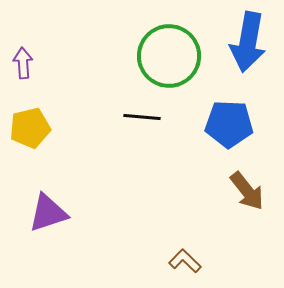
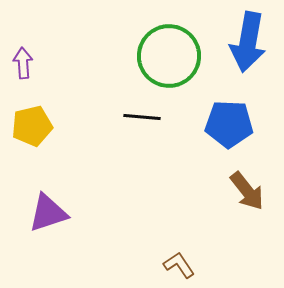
yellow pentagon: moved 2 px right, 2 px up
brown L-shape: moved 6 px left, 4 px down; rotated 12 degrees clockwise
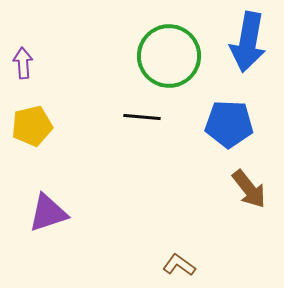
brown arrow: moved 2 px right, 2 px up
brown L-shape: rotated 20 degrees counterclockwise
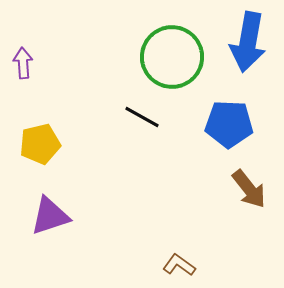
green circle: moved 3 px right, 1 px down
black line: rotated 24 degrees clockwise
yellow pentagon: moved 8 px right, 18 px down
purple triangle: moved 2 px right, 3 px down
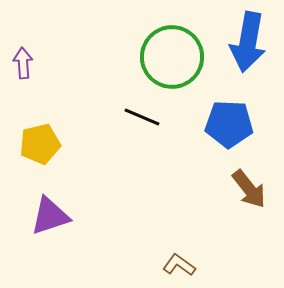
black line: rotated 6 degrees counterclockwise
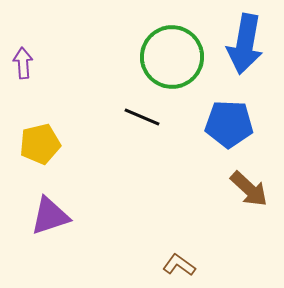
blue arrow: moved 3 px left, 2 px down
brown arrow: rotated 9 degrees counterclockwise
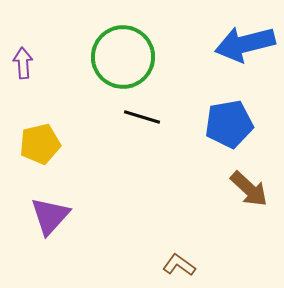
blue arrow: rotated 66 degrees clockwise
green circle: moved 49 px left
black line: rotated 6 degrees counterclockwise
blue pentagon: rotated 12 degrees counterclockwise
purple triangle: rotated 30 degrees counterclockwise
